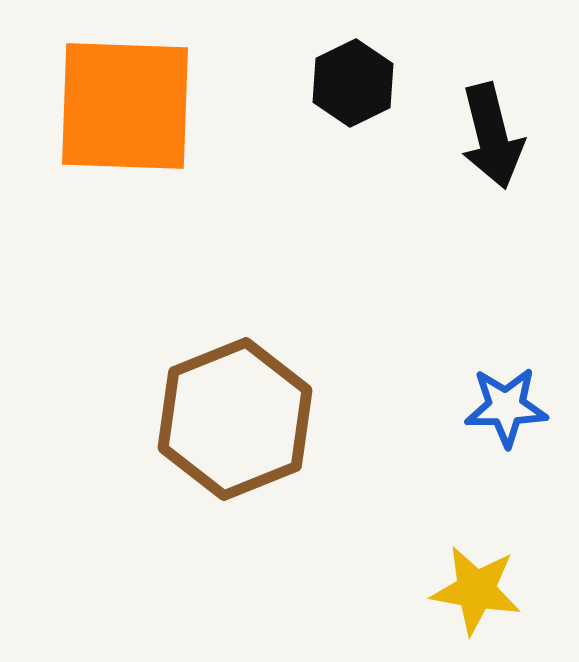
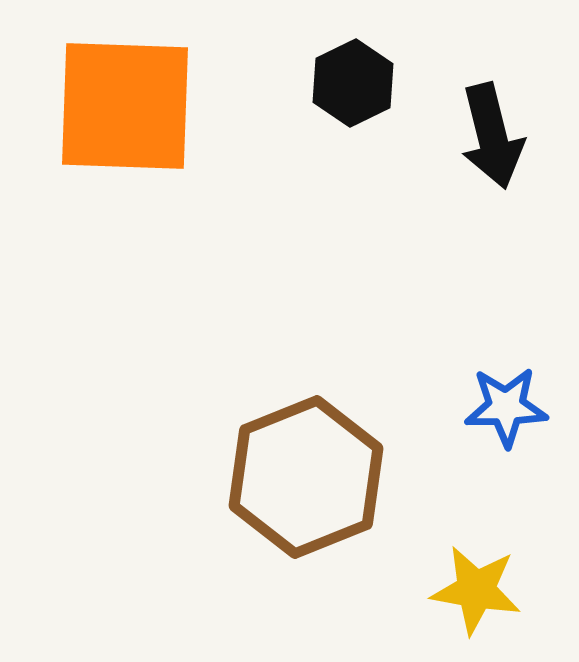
brown hexagon: moved 71 px right, 58 px down
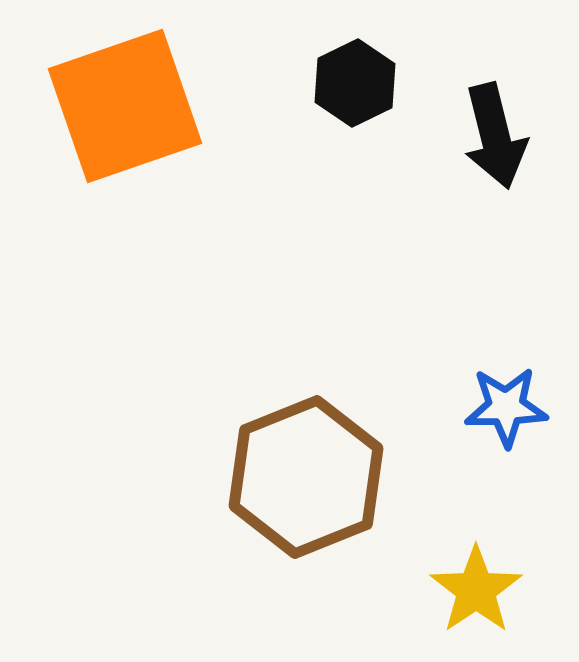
black hexagon: moved 2 px right
orange square: rotated 21 degrees counterclockwise
black arrow: moved 3 px right
yellow star: rotated 28 degrees clockwise
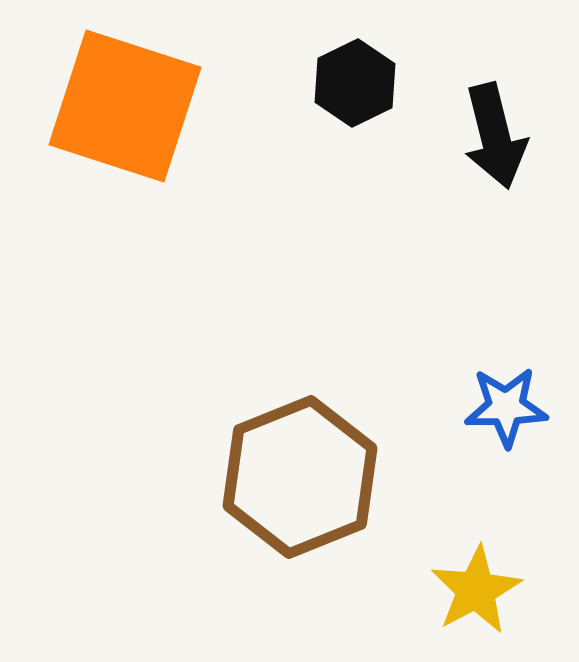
orange square: rotated 37 degrees clockwise
brown hexagon: moved 6 px left
yellow star: rotated 6 degrees clockwise
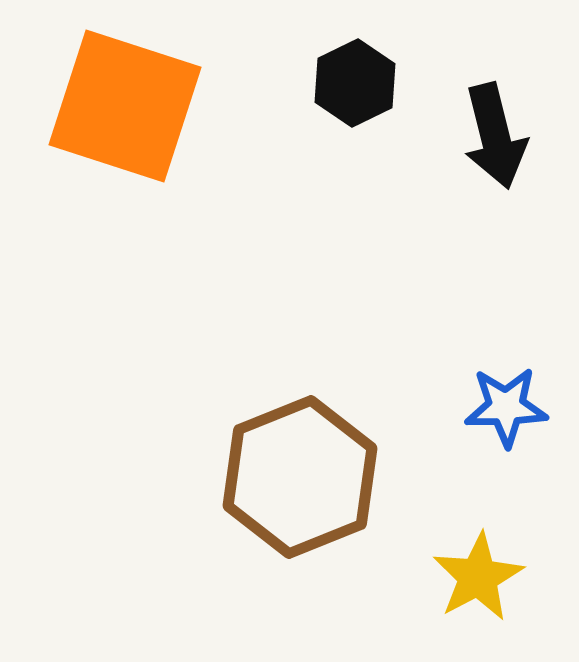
yellow star: moved 2 px right, 13 px up
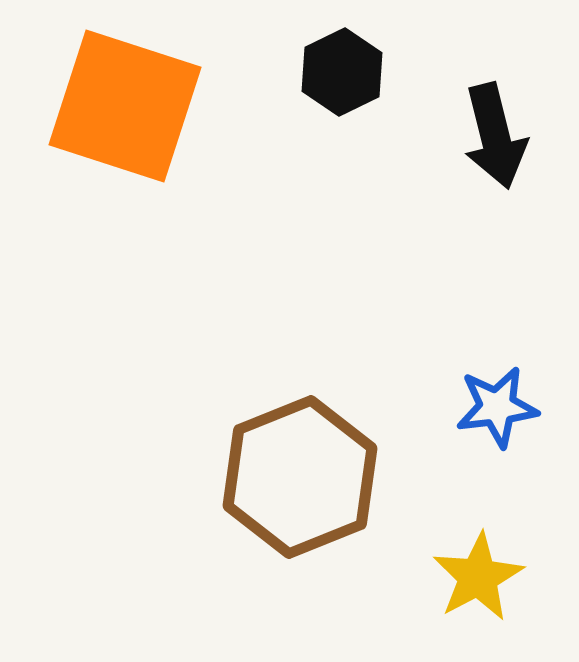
black hexagon: moved 13 px left, 11 px up
blue star: moved 9 px left; rotated 6 degrees counterclockwise
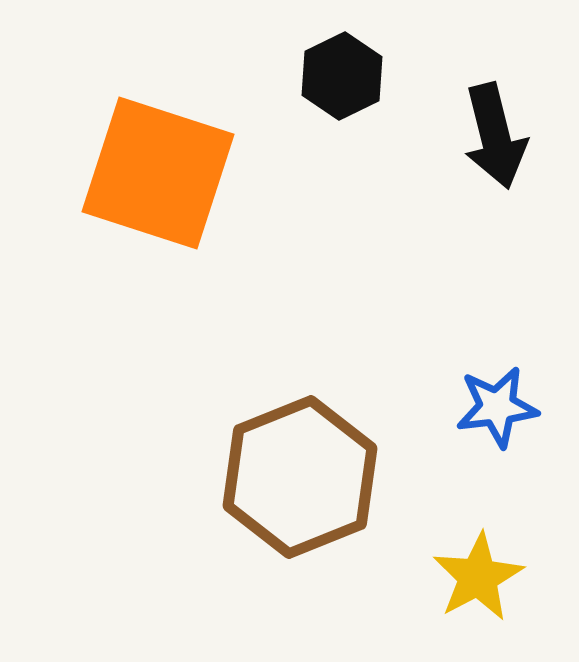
black hexagon: moved 4 px down
orange square: moved 33 px right, 67 px down
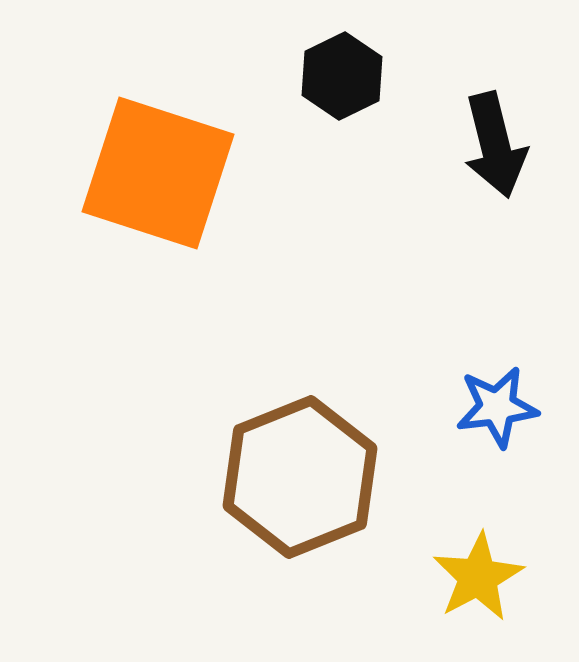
black arrow: moved 9 px down
